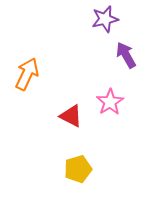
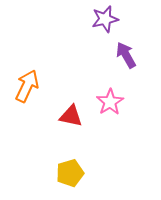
orange arrow: moved 12 px down
red triangle: rotated 15 degrees counterclockwise
yellow pentagon: moved 8 px left, 4 px down
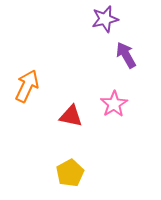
pink star: moved 4 px right, 2 px down
yellow pentagon: rotated 12 degrees counterclockwise
